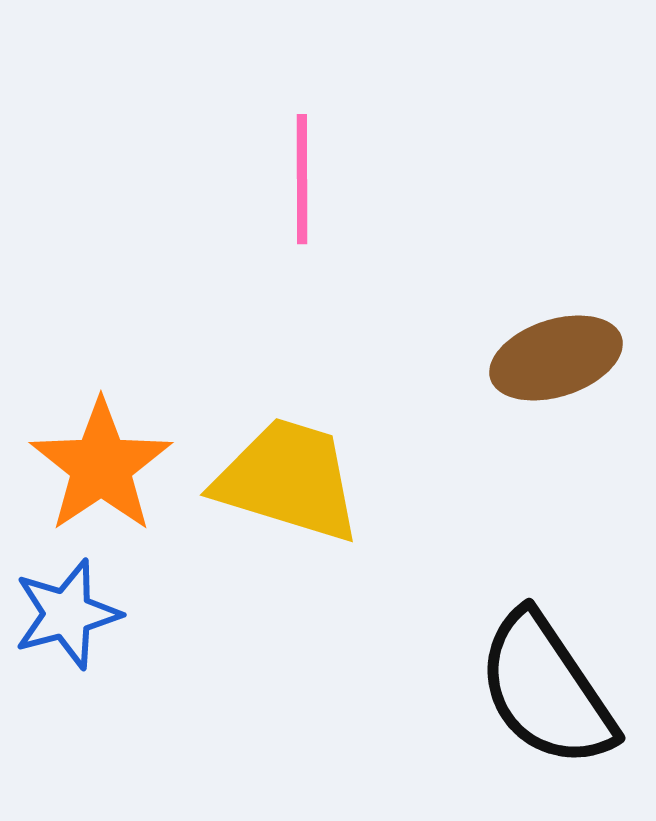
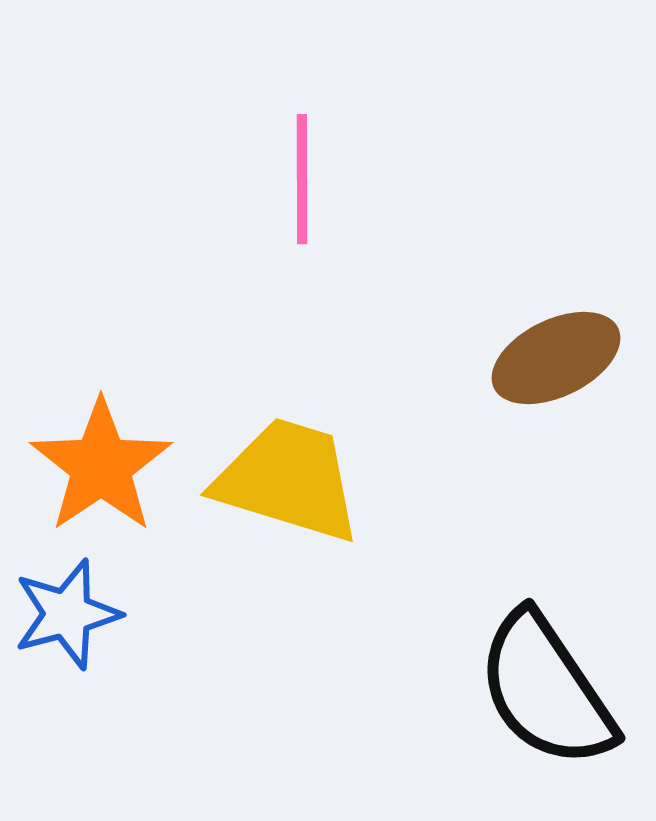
brown ellipse: rotated 8 degrees counterclockwise
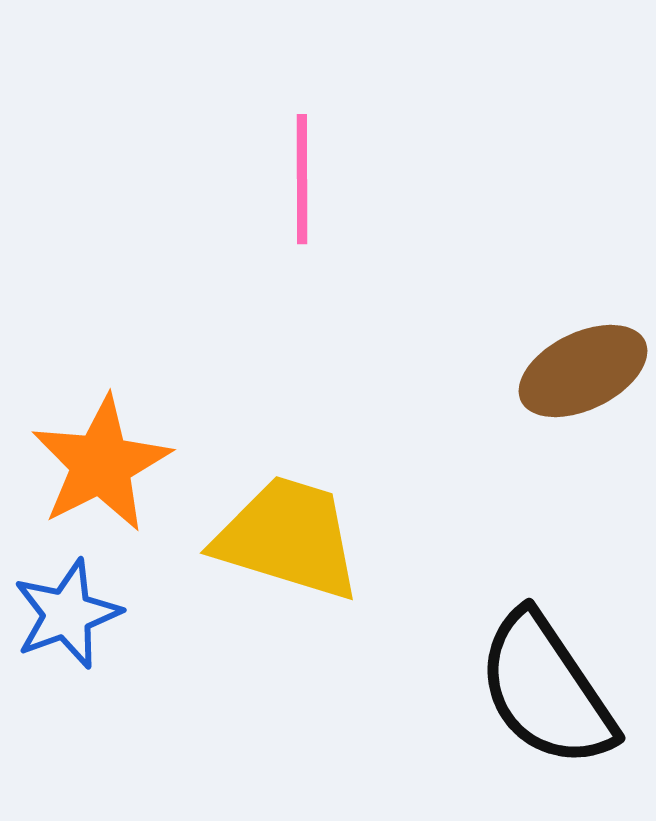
brown ellipse: moved 27 px right, 13 px down
orange star: moved 2 px up; rotated 7 degrees clockwise
yellow trapezoid: moved 58 px down
blue star: rotated 5 degrees counterclockwise
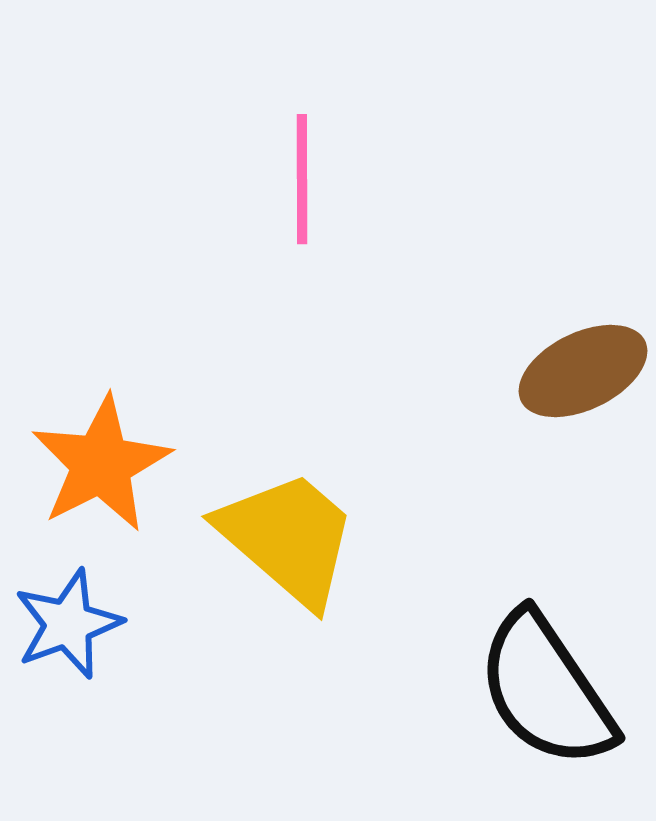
yellow trapezoid: rotated 24 degrees clockwise
blue star: moved 1 px right, 10 px down
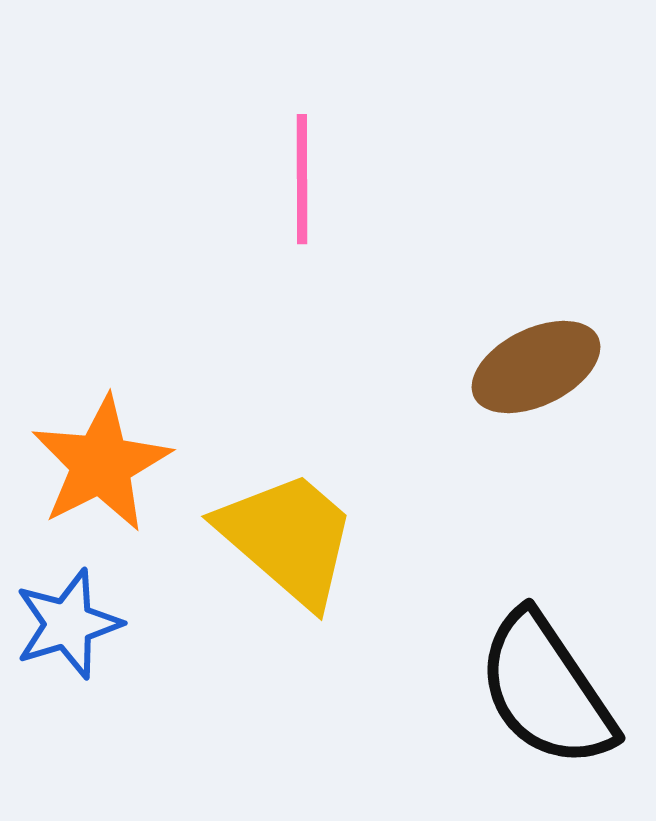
brown ellipse: moved 47 px left, 4 px up
blue star: rotated 3 degrees clockwise
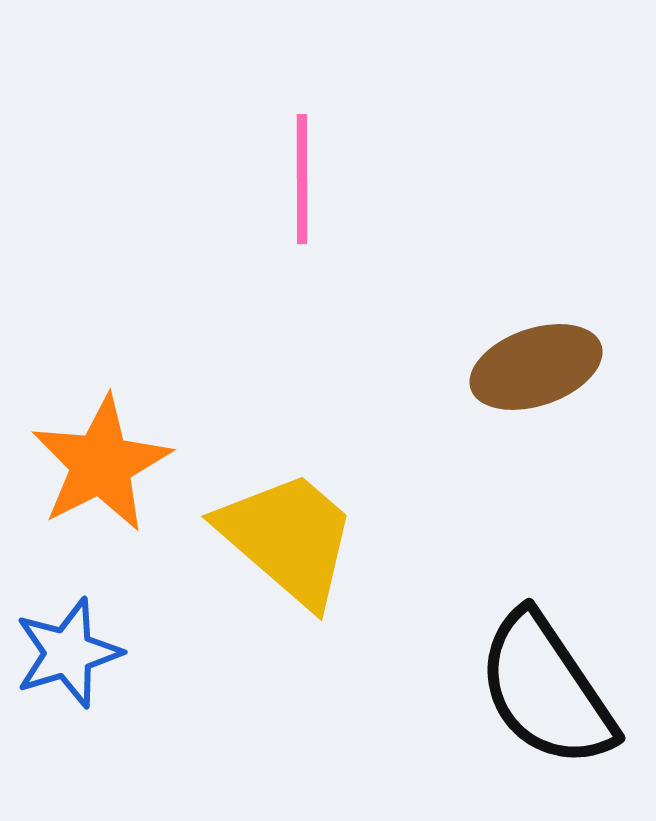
brown ellipse: rotated 7 degrees clockwise
blue star: moved 29 px down
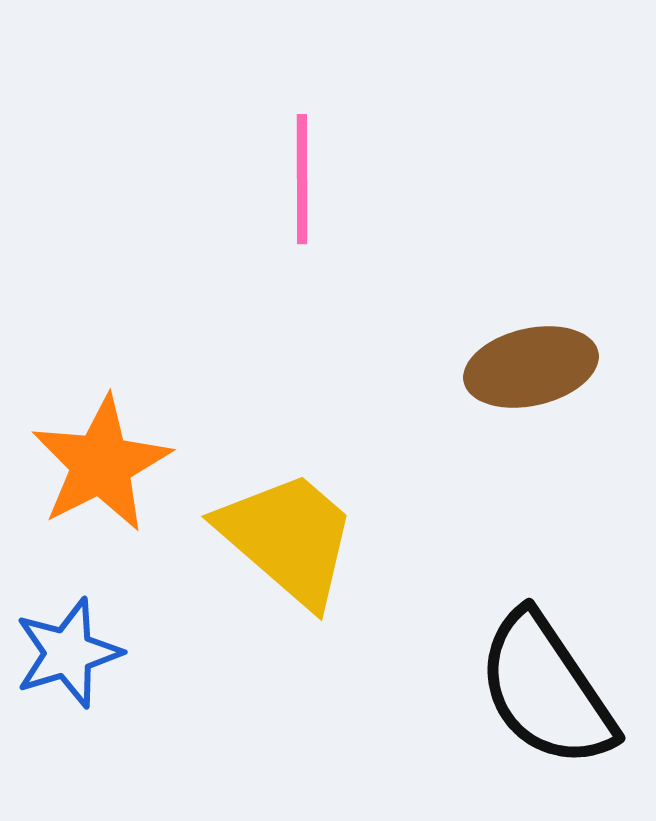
brown ellipse: moved 5 px left; rotated 6 degrees clockwise
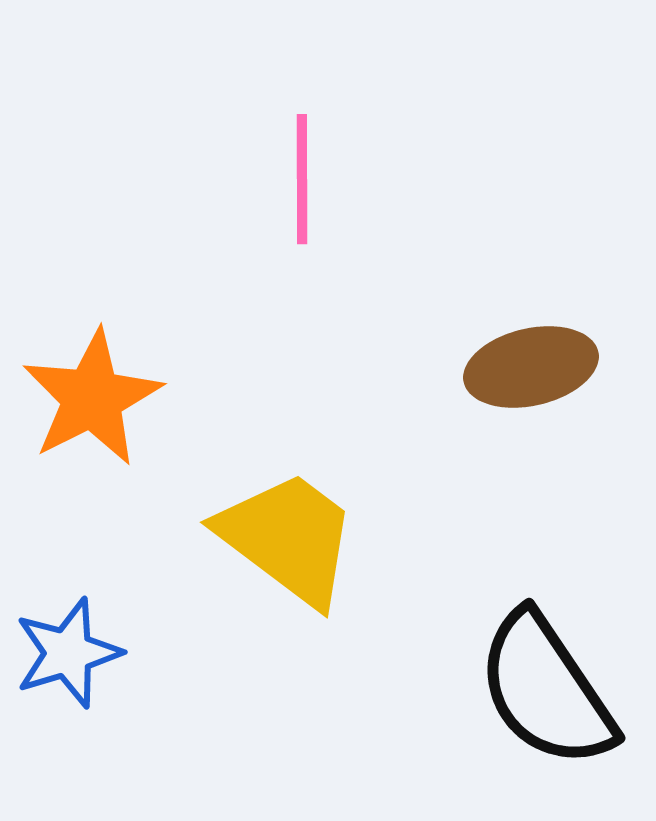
orange star: moved 9 px left, 66 px up
yellow trapezoid: rotated 4 degrees counterclockwise
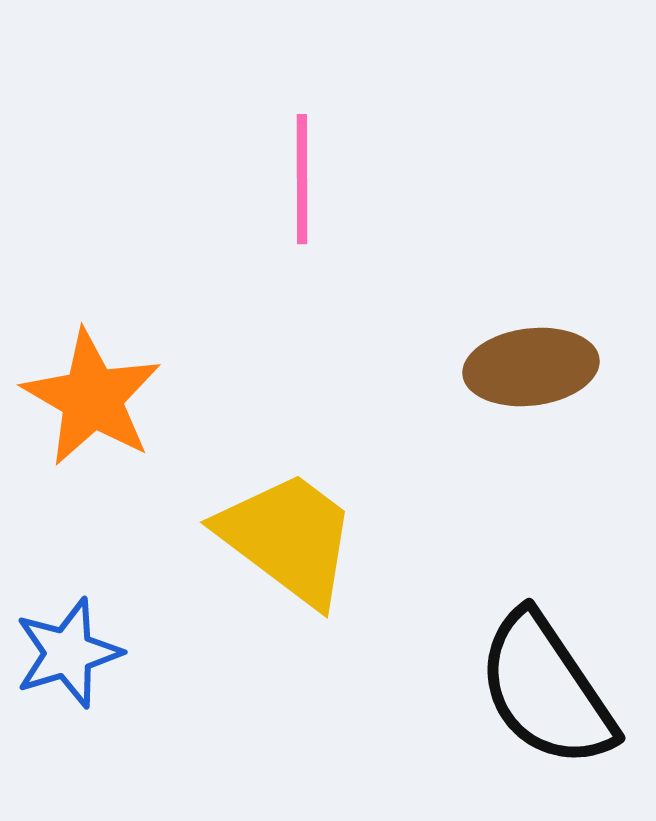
brown ellipse: rotated 6 degrees clockwise
orange star: rotated 15 degrees counterclockwise
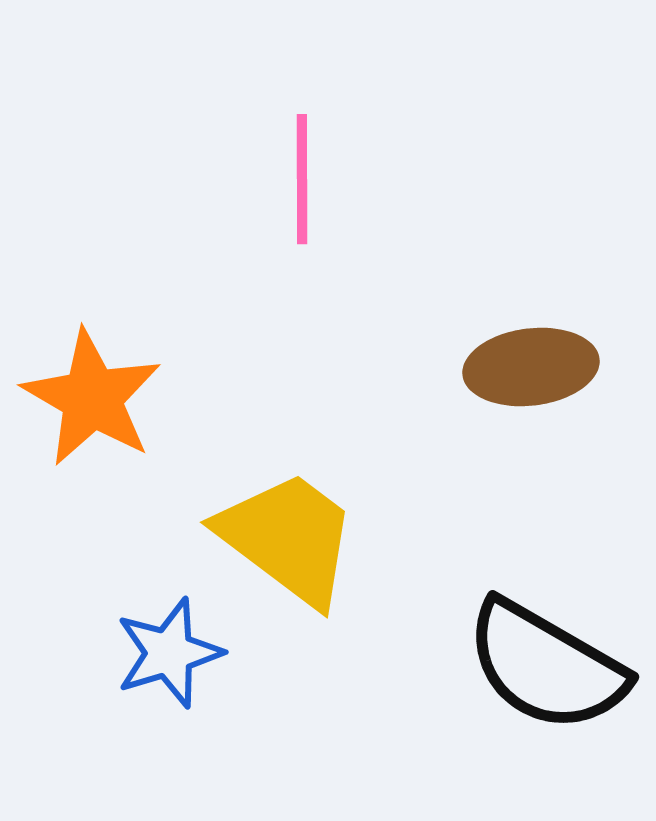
blue star: moved 101 px right
black semicircle: moved 24 px up; rotated 26 degrees counterclockwise
